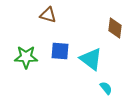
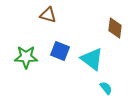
blue square: rotated 18 degrees clockwise
cyan triangle: moved 1 px right
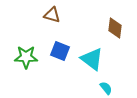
brown triangle: moved 4 px right
